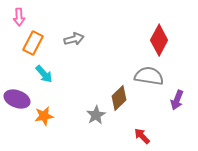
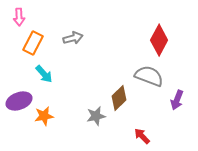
gray arrow: moved 1 px left, 1 px up
gray semicircle: rotated 12 degrees clockwise
purple ellipse: moved 2 px right, 2 px down; rotated 40 degrees counterclockwise
gray star: moved 1 px down; rotated 18 degrees clockwise
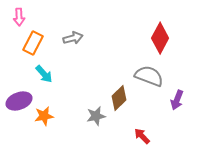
red diamond: moved 1 px right, 2 px up
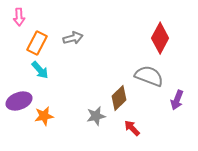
orange rectangle: moved 4 px right
cyan arrow: moved 4 px left, 4 px up
red arrow: moved 10 px left, 8 px up
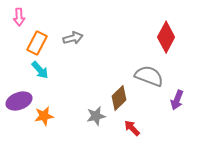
red diamond: moved 6 px right, 1 px up
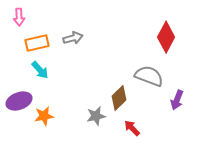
orange rectangle: rotated 50 degrees clockwise
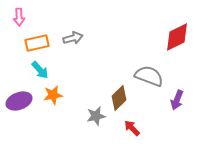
red diamond: moved 11 px right; rotated 36 degrees clockwise
orange star: moved 9 px right, 21 px up
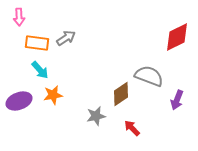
gray arrow: moved 7 px left; rotated 18 degrees counterclockwise
orange rectangle: rotated 20 degrees clockwise
brown diamond: moved 2 px right, 4 px up; rotated 10 degrees clockwise
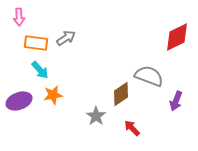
orange rectangle: moved 1 px left
purple arrow: moved 1 px left, 1 px down
gray star: rotated 24 degrees counterclockwise
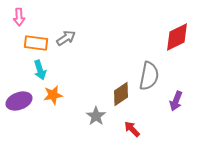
cyan arrow: rotated 24 degrees clockwise
gray semicircle: rotated 80 degrees clockwise
red arrow: moved 1 px down
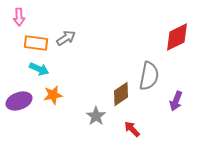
cyan arrow: moved 1 px left, 1 px up; rotated 48 degrees counterclockwise
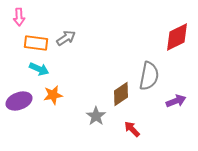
purple arrow: rotated 132 degrees counterclockwise
